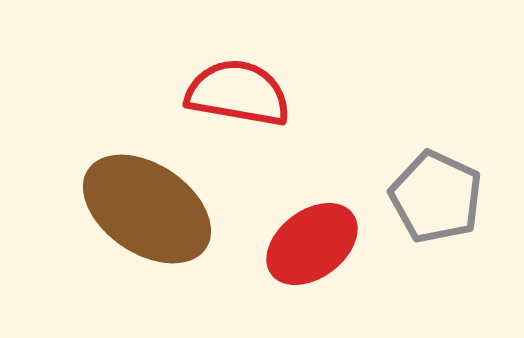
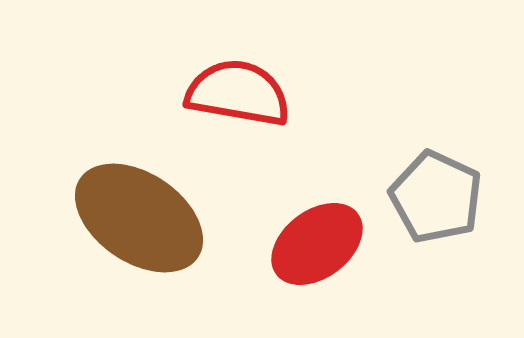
brown ellipse: moved 8 px left, 9 px down
red ellipse: moved 5 px right
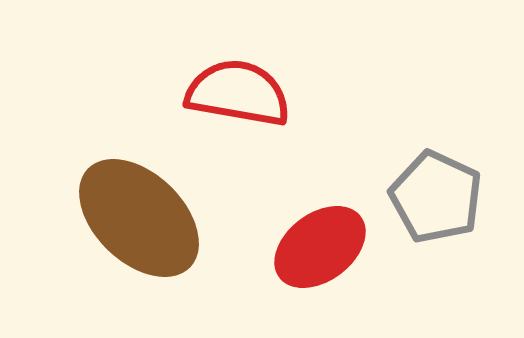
brown ellipse: rotated 10 degrees clockwise
red ellipse: moved 3 px right, 3 px down
